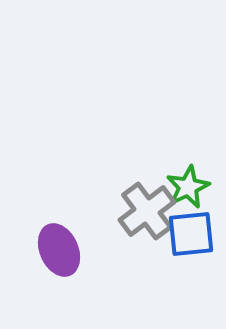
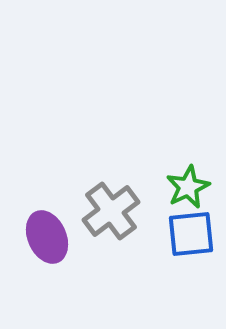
gray cross: moved 36 px left
purple ellipse: moved 12 px left, 13 px up
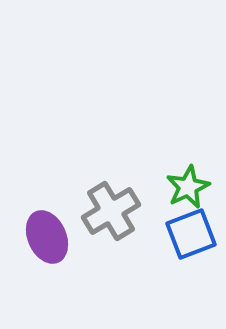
gray cross: rotated 6 degrees clockwise
blue square: rotated 15 degrees counterclockwise
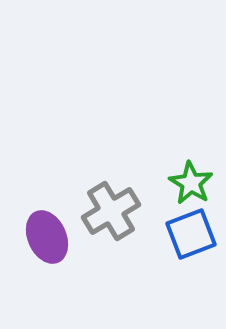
green star: moved 3 px right, 4 px up; rotated 15 degrees counterclockwise
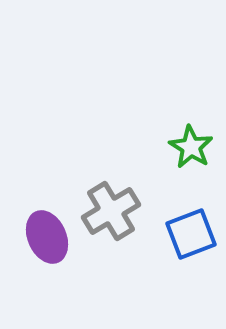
green star: moved 36 px up
